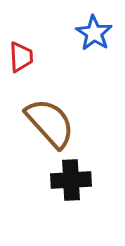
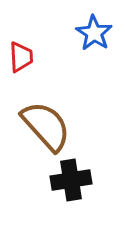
brown semicircle: moved 4 px left, 3 px down
black cross: rotated 6 degrees counterclockwise
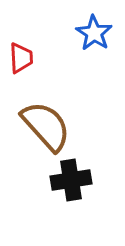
red trapezoid: moved 1 px down
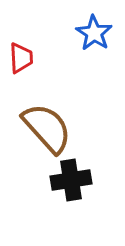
brown semicircle: moved 1 px right, 2 px down
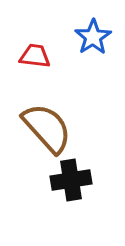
blue star: moved 1 px left, 4 px down; rotated 6 degrees clockwise
red trapezoid: moved 14 px right, 2 px up; rotated 80 degrees counterclockwise
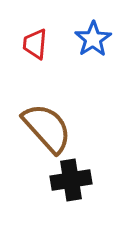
blue star: moved 2 px down
red trapezoid: moved 12 px up; rotated 92 degrees counterclockwise
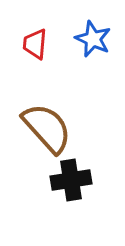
blue star: rotated 15 degrees counterclockwise
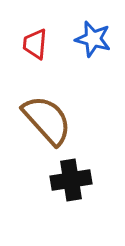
blue star: rotated 9 degrees counterclockwise
brown semicircle: moved 8 px up
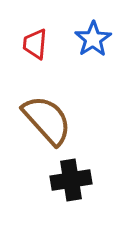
blue star: rotated 24 degrees clockwise
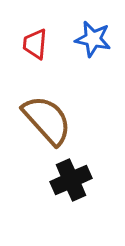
blue star: rotated 27 degrees counterclockwise
black cross: rotated 15 degrees counterclockwise
